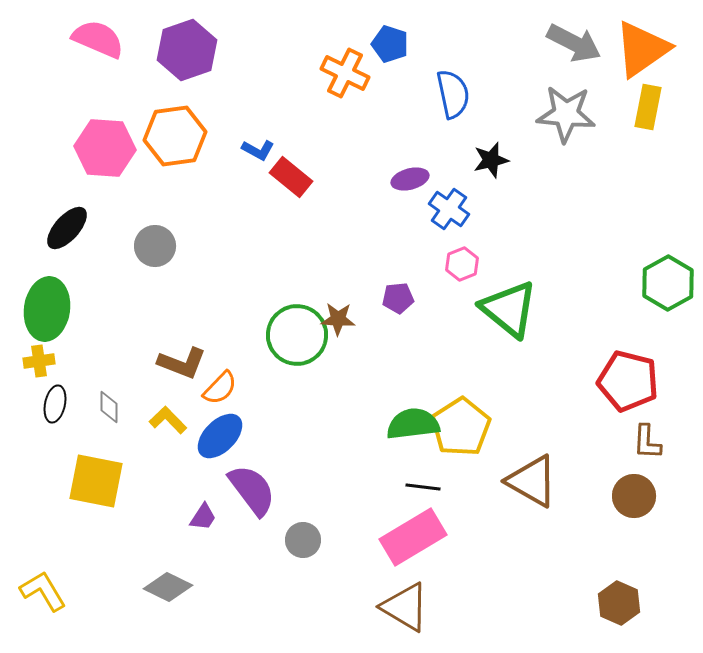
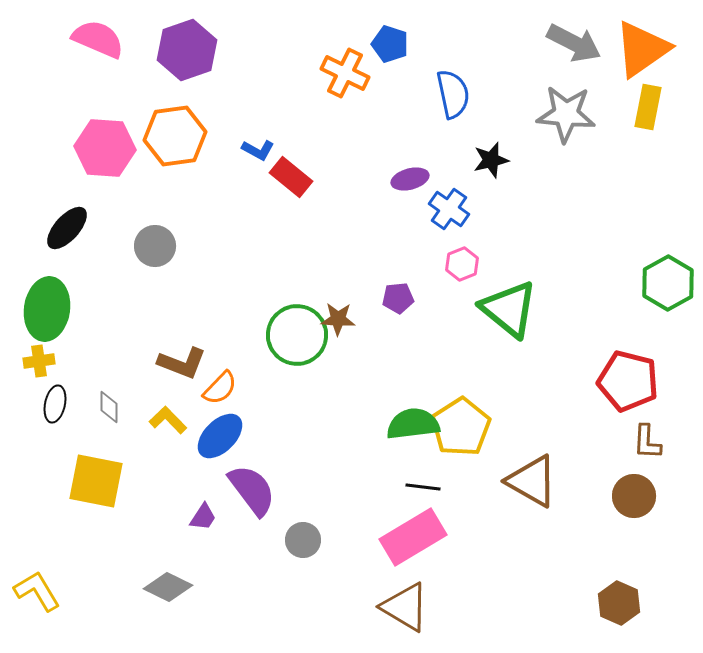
yellow L-shape at (43, 591): moved 6 px left
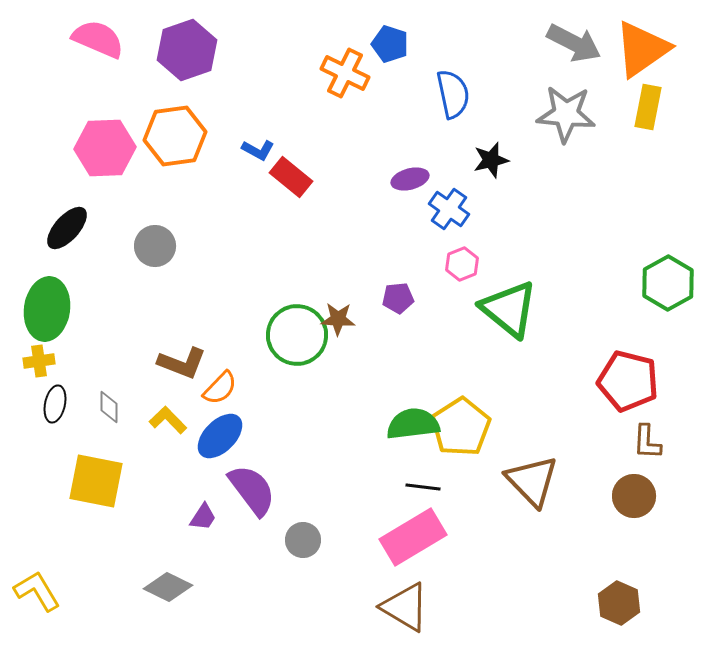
pink hexagon at (105, 148): rotated 6 degrees counterclockwise
brown triangle at (532, 481): rotated 16 degrees clockwise
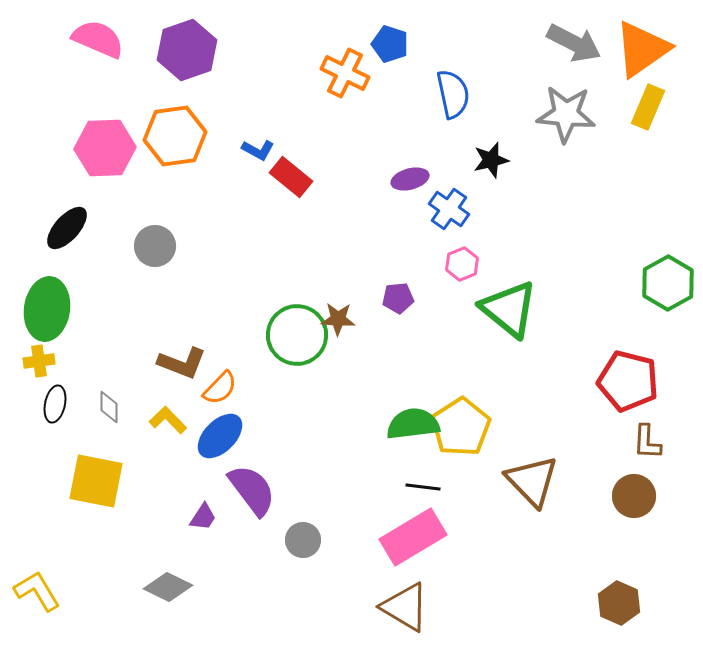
yellow rectangle at (648, 107): rotated 12 degrees clockwise
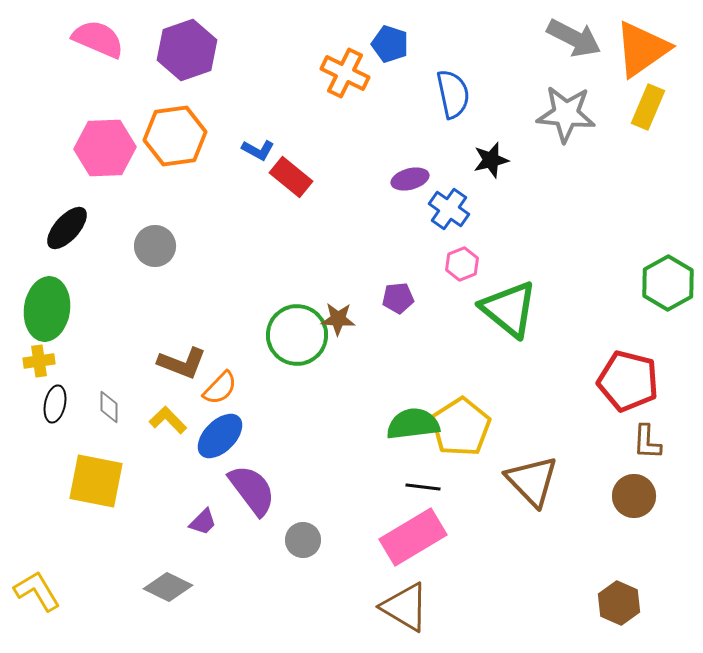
gray arrow at (574, 43): moved 5 px up
purple trapezoid at (203, 517): moved 5 px down; rotated 12 degrees clockwise
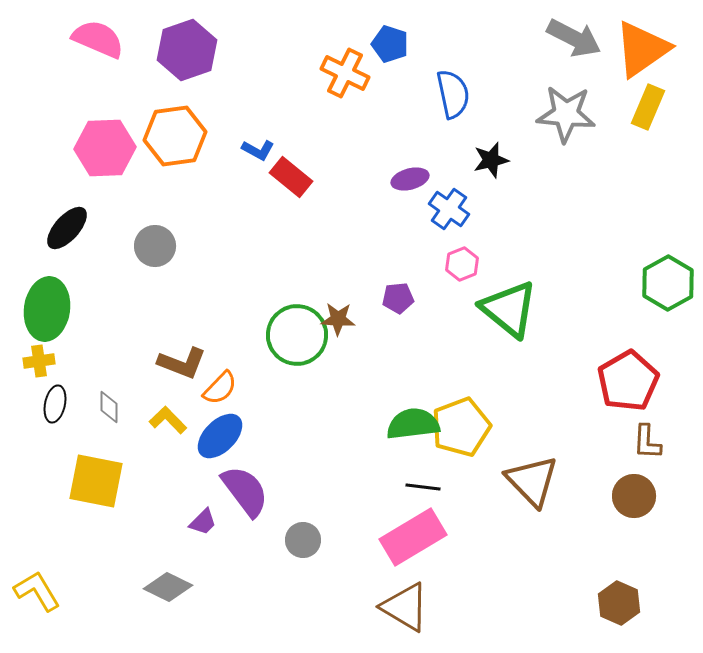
red pentagon at (628, 381): rotated 28 degrees clockwise
yellow pentagon at (461, 427): rotated 12 degrees clockwise
purple semicircle at (252, 490): moved 7 px left, 1 px down
